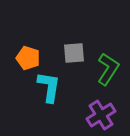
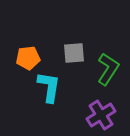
orange pentagon: rotated 25 degrees counterclockwise
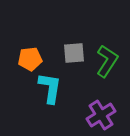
orange pentagon: moved 2 px right, 1 px down
green L-shape: moved 1 px left, 8 px up
cyan L-shape: moved 1 px right, 1 px down
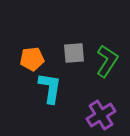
orange pentagon: moved 2 px right
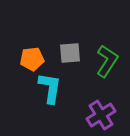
gray square: moved 4 px left
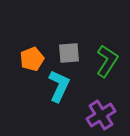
gray square: moved 1 px left
orange pentagon: rotated 15 degrees counterclockwise
cyan L-shape: moved 9 px right, 2 px up; rotated 16 degrees clockwise
